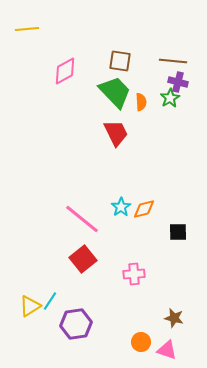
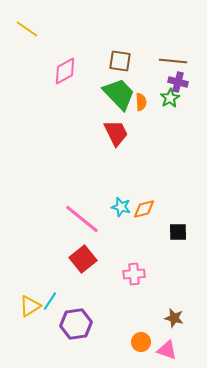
yellow line: rotated 40 degrees clockwise
green trapezoid: moved 4 px right, 2 px down
cyan star: rotated 24 degrees counterclockwise
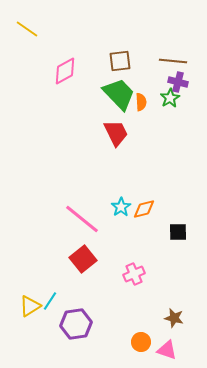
brown square: rotated 15 degrees counterclockwise
cyan star: rotated 24 degrees clockwise
pink cross: rotated 20 degrees counterclockwise
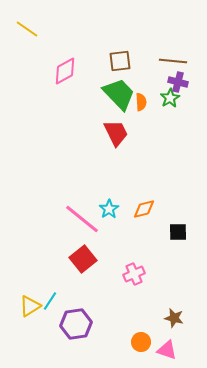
cyan star: moved 12 px left, 2 px down
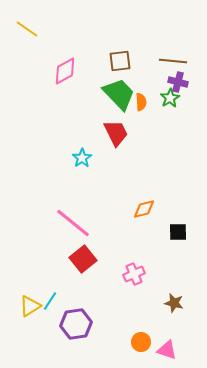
cyan star: moved 27 px left, 51 px up
pink line: moved 9 px left, 4 px down
brown star: moved 15 px up
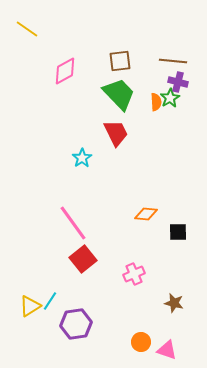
orange semicircle: moved 15 px right
orange diamond: moved 2 px right, 5 px down; rotated 20 degrees clockwise
pink line: rotated 15 degrees clockwise
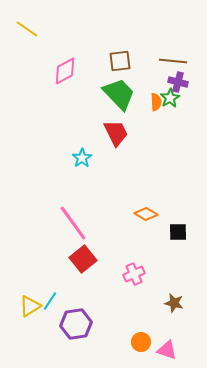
orange diamond: rotated 25 degrees clockwise
